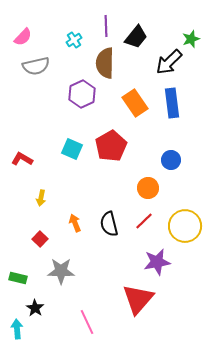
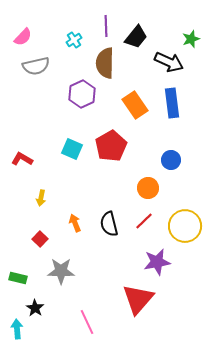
black arrow: rotated 112 degrees counterclockwise
orange rectangle: moved 2 px down
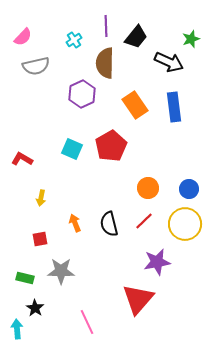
blue rectangle: moved 2 px right, 4 px down
blue circle: moved 18 px right, 29 px down
yellow circle: moved 2 px up
red square: rotated 35 degrees clockwise
green rectangle: moved 7 px right
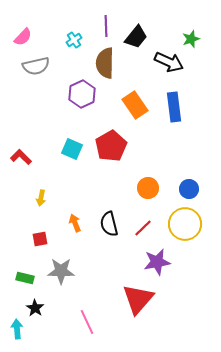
red L-shape: moved 1 px left, 2 px up; rotated 15 degrees clockwise
red line: moved 1 px left, 7 px down
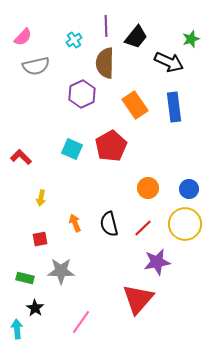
pink line: moved 6 px left; rotated 60 degrees clockwise
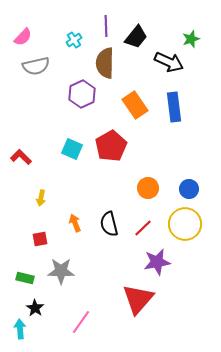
cyan arrow: moved 3 px right
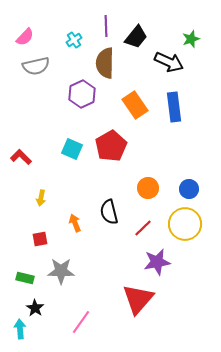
pink semicircle: moved 2 px right
black semicircle: moved 12 px up
